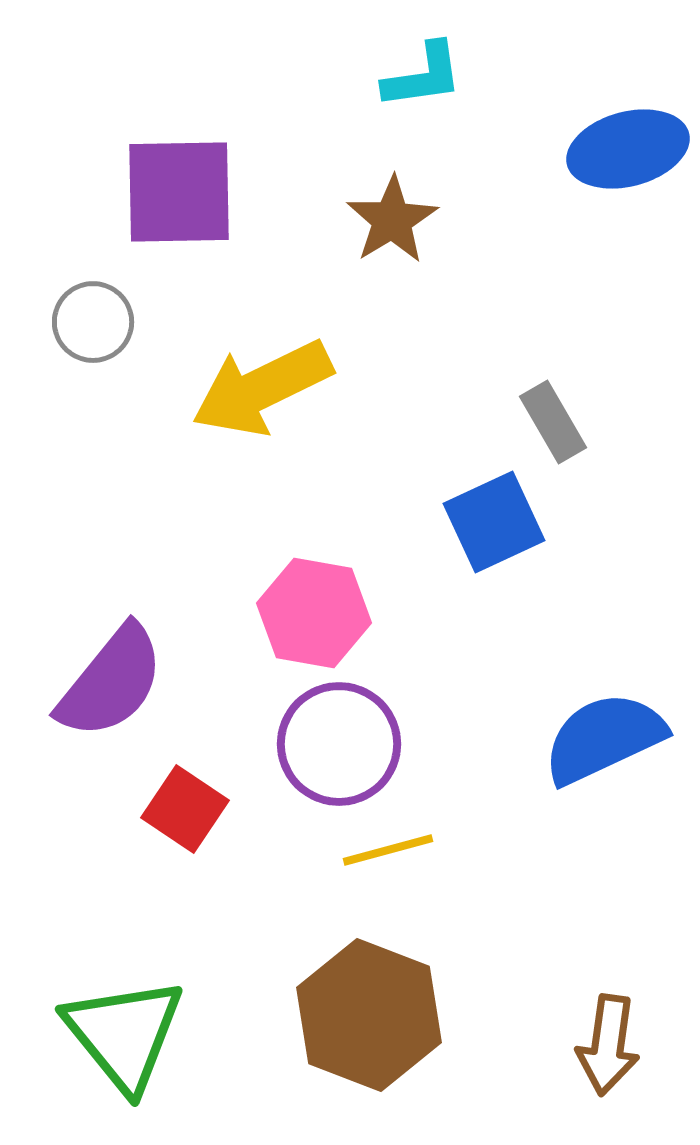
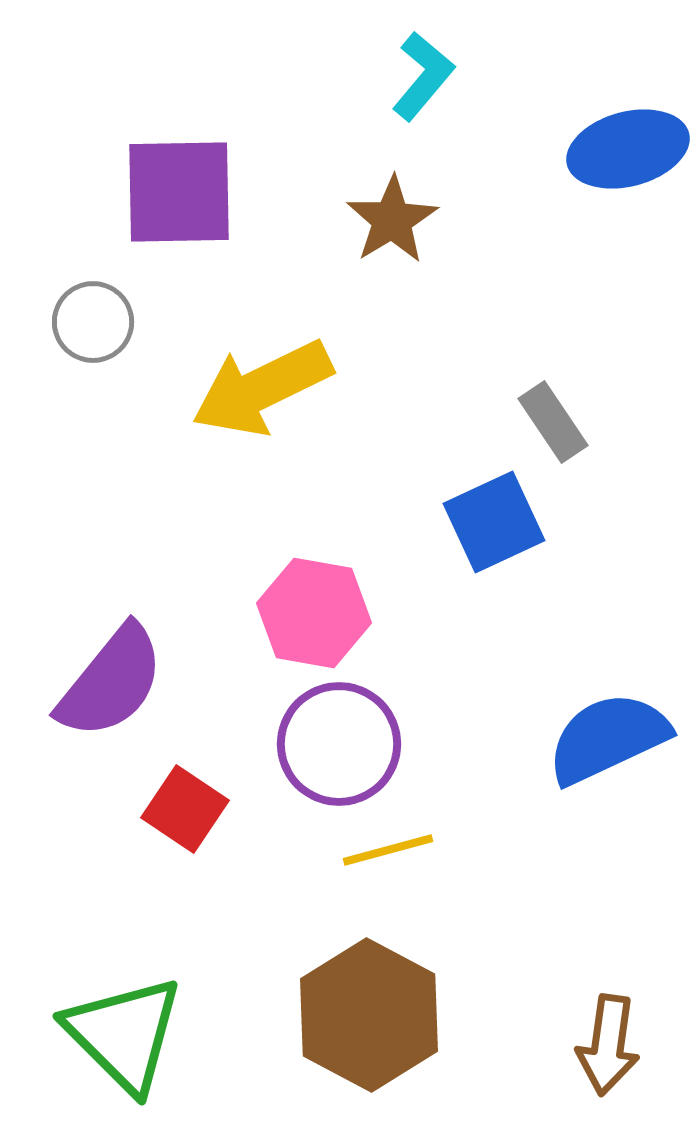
cyan L-shape: rotated 42 degrees counterclockwise
gray rectangle: rotated 4 degrees counterclockwise
blue semicircle: moved 4 px right
brown hexagon: rotated 7 degrees clockwise
green triangle: rotated 6 degrees counterclockwise
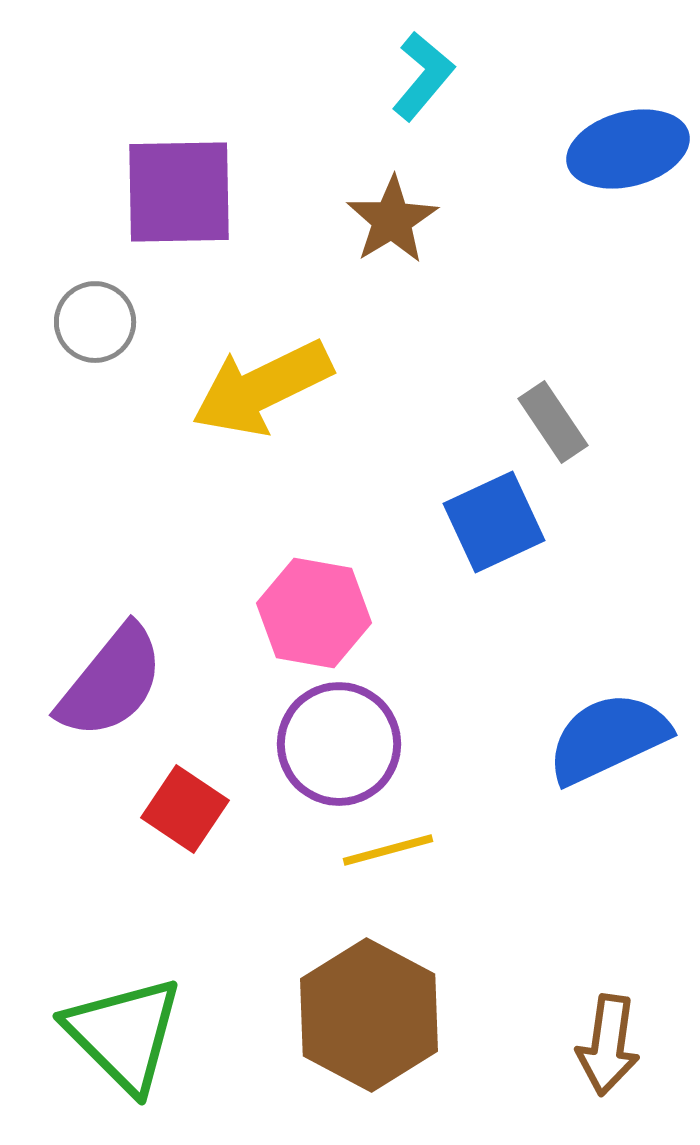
gray circle: moved 2 px right
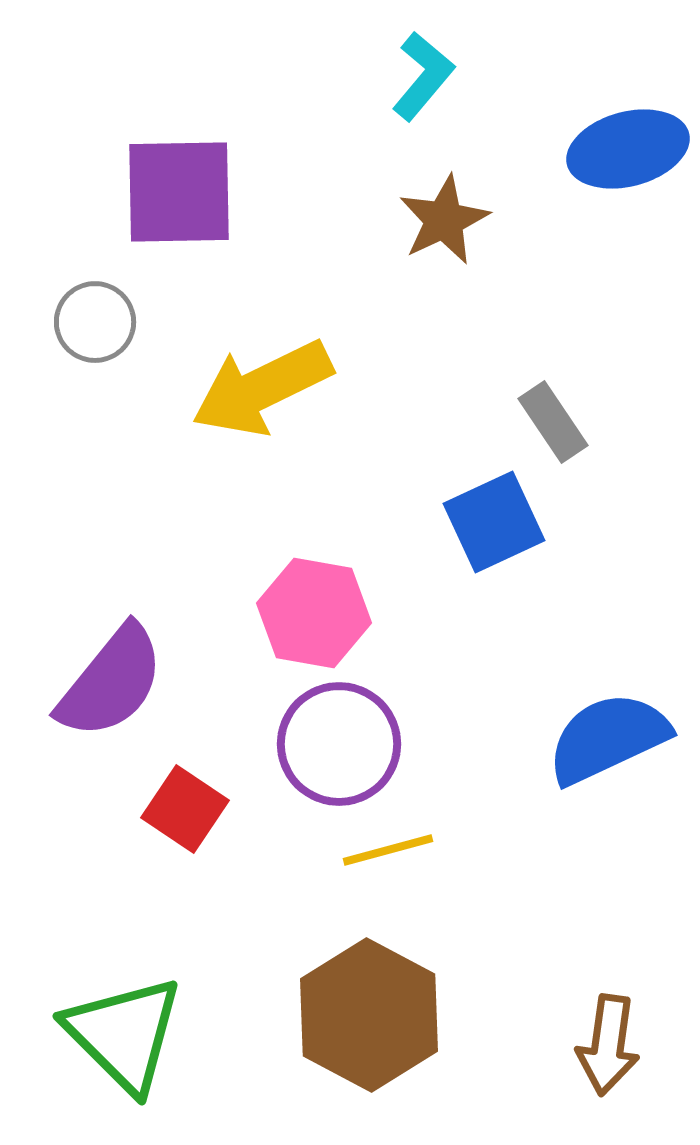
brown star: moved 52 px right; rotated 6 degrees clockwise
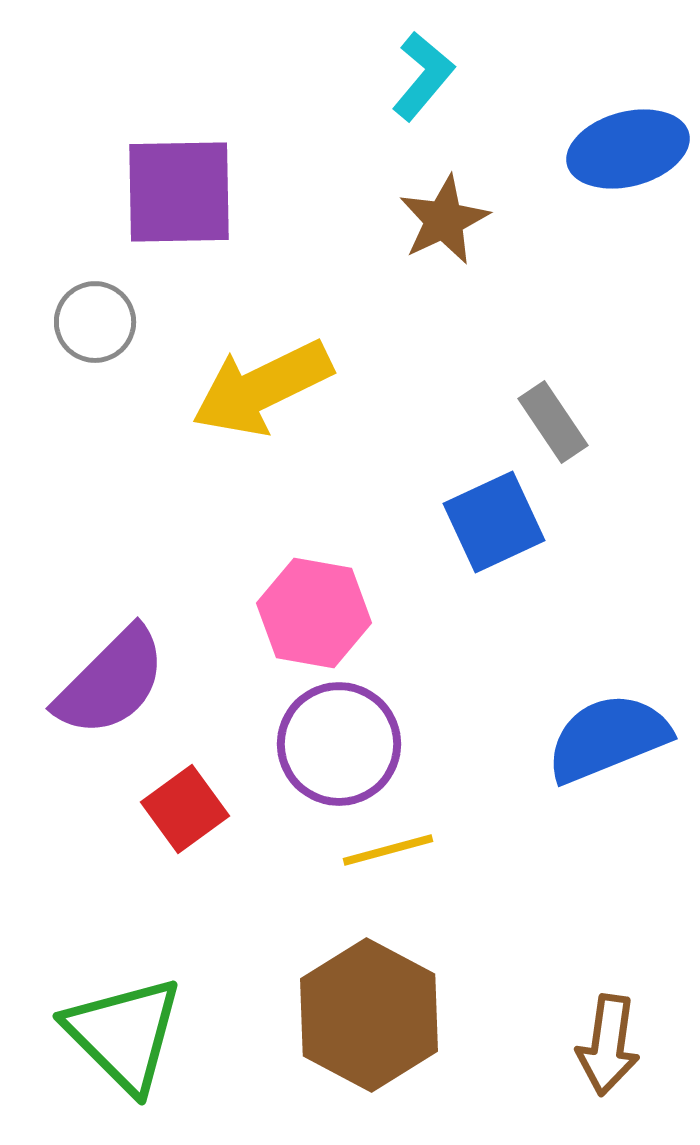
purple semicircle: rotated 6 degrees clockwise
blue semicircle: rotated 3 degrees clockwise
red square: rotated 20 degrees clockwise
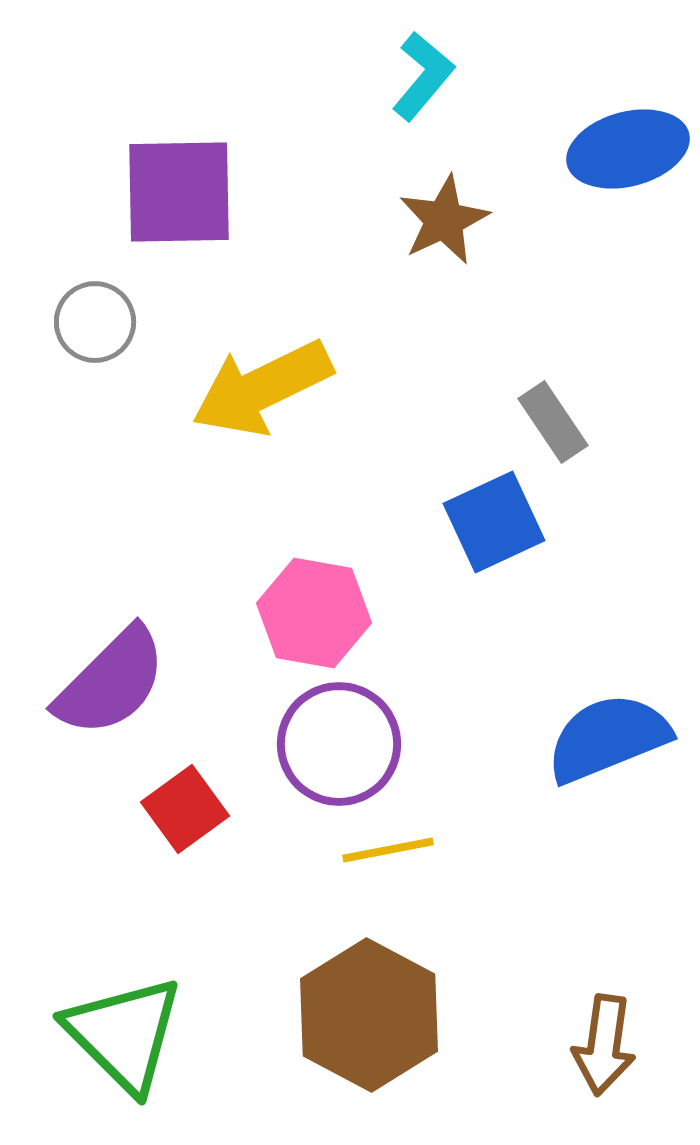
yellow line: rotated 4 degrees clockwise
brown arrow: moved 4 px left
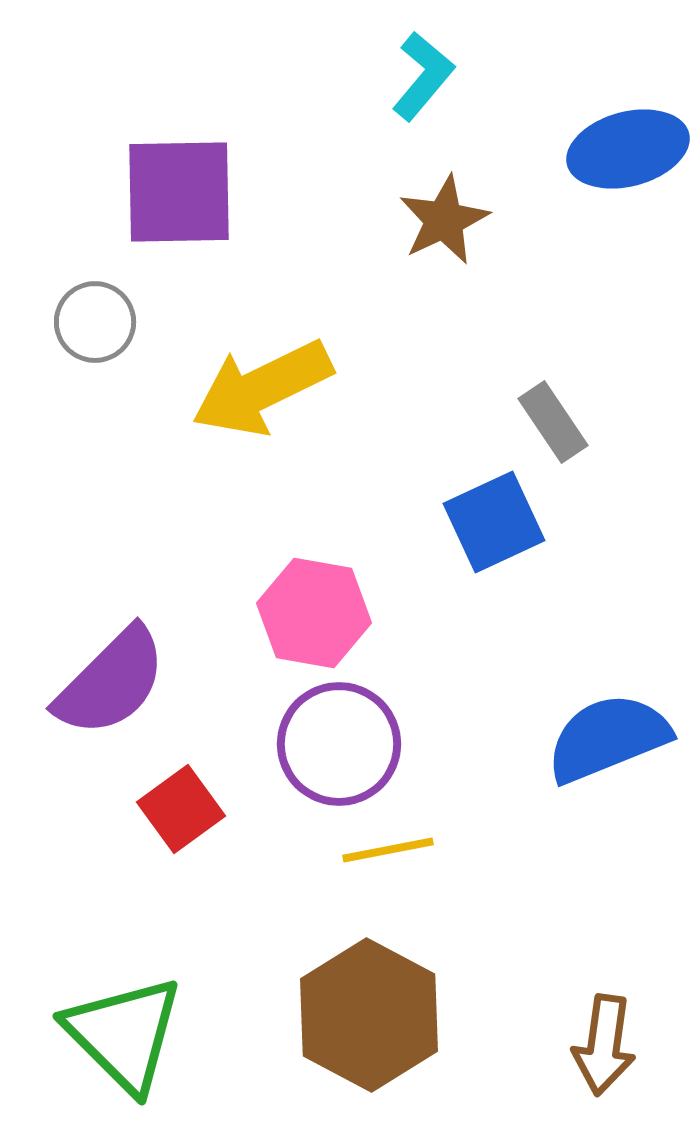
red square: moved 4 px left
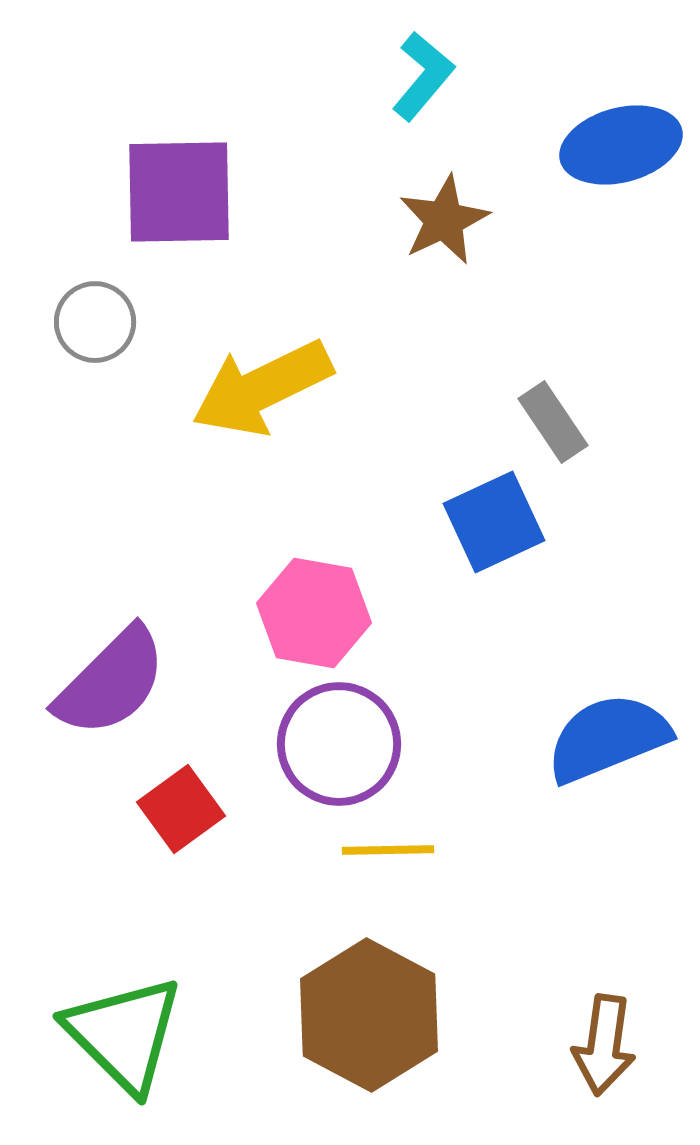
blue ellipse: moved 7 px left, 4 px up
yellow line: rotated 10 degrees clockwise
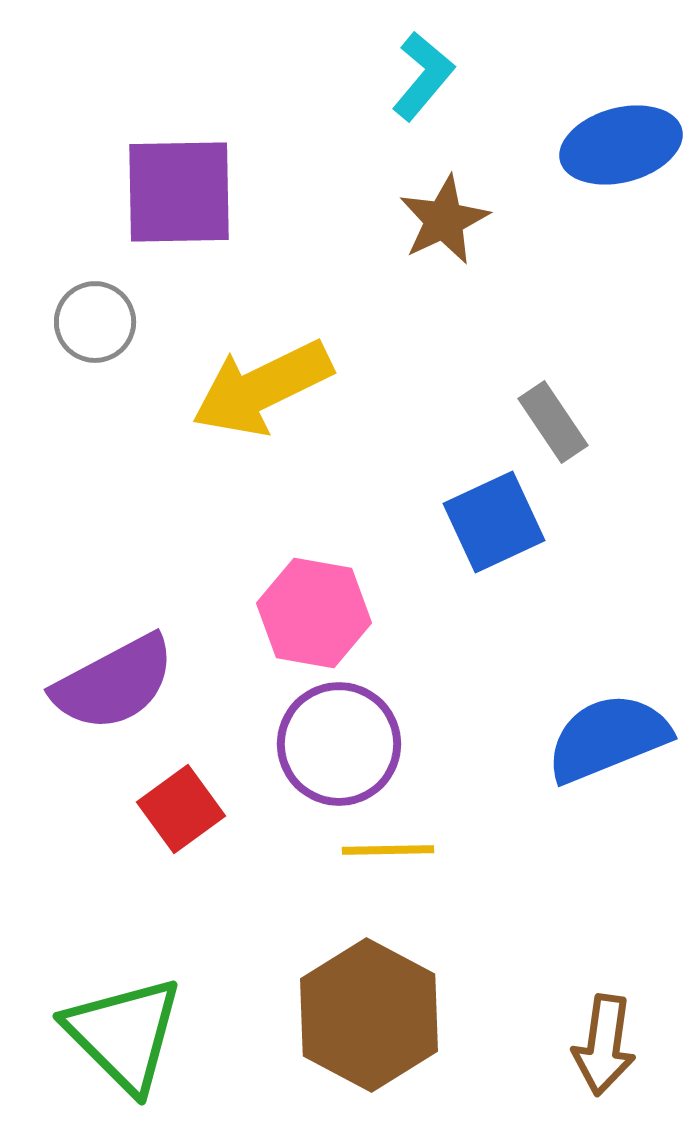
purple semicircle: moved 3 px right, 1 px down; rotated 17 degrees clockwise
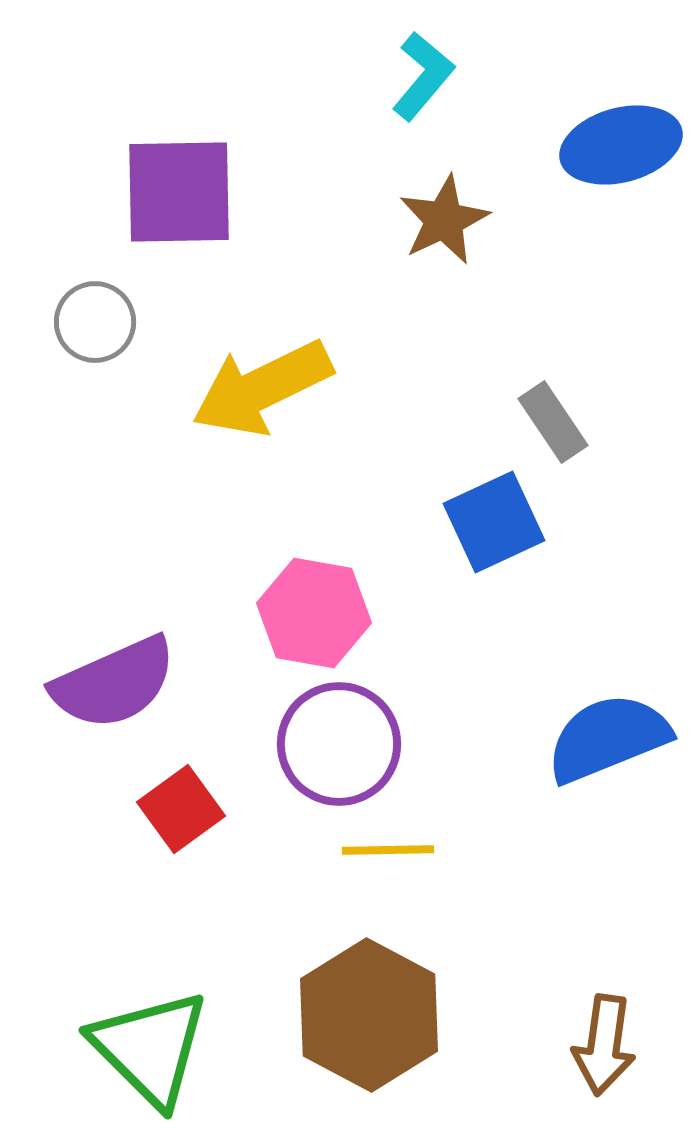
purple semicircle: rotated 4 degrees clockwise
green triangle: moved 26 px right, 14 px down
